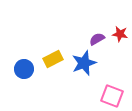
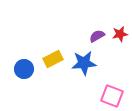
red star: rotated 21 degrees counterclockwise
purple semicircle: moved 3 px up
blue star: rotated 15 degrees clockwise
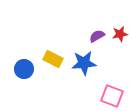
yellow rectangle: rotated 54 degrees clockwise
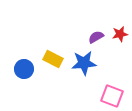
purple semicircle: moved 1 px left, 1 px down
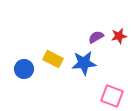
red star: moved 1 px left, 2 px down
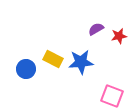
purple semicircle: moved 8 px up
blue star: moved 3 px left, 1 px up
blue circle: moved 2 px right
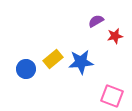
purple semicircle: moved 8 px up
red star: moved 4 px left
yellow rectangle: rotated 66 degrees counterclockwise
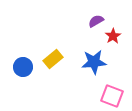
red star: moved 2 px left; rotated 21 degrees counterclockwise
blue star: moved 13 px right
blue circle: moved 3 px left, 2 px up
